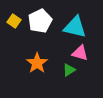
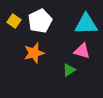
cyan triangle: moved 11 px right, 3 px up; rotated 15 degrees counterclockwise
pink triangle: moved 2 px right, 2 px up
orange star: moved 3 px left, 10 px up; rotated 20 degrees clockwise
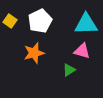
yellow square: moved 4 px left
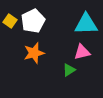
white pentagon: moved 7 px left
pink triangle: moved 1 px down; rotated 30 degrees counterclockwise
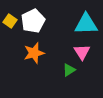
pink triangle: rotated 48 degrees counterclockwise
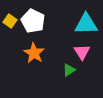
white pentagon: rotated 20 degrees counterclockwise
orange star: rotated 25 degrees counterclockwise
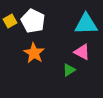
yellow square: rotated 24 degrees clockwise
pink triangle: rotated 30 degrees counterclockwise
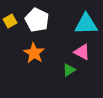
white pentagon: moved 4 px right, 1 px up
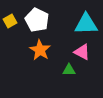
orange star: moved 6 px right, 3 px up
green triangle: rotated 32 degrees clockwise
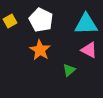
white pentagon: moved 4 px right
pink triangle: moved 7 px right, 2 px up
green triangle: rotated 40 degrees counterclockwise
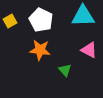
cyan triangle: moved 3 px left, 8 px up
orange star: rotated 25 degrees counterclockwise
green triangle: moved 4 px left; rotated 32 degrees counterclockwise
